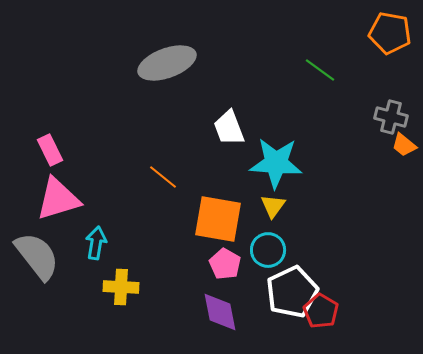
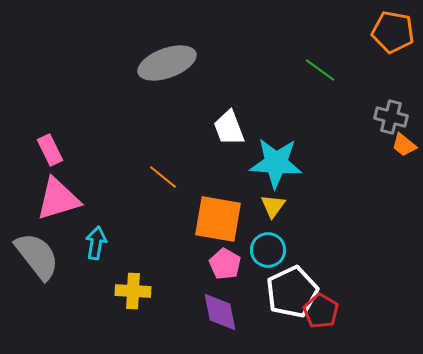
orange pentagon: moved 3 px right, 1 px up
yellow cross: moved 12 px right, 4 px down
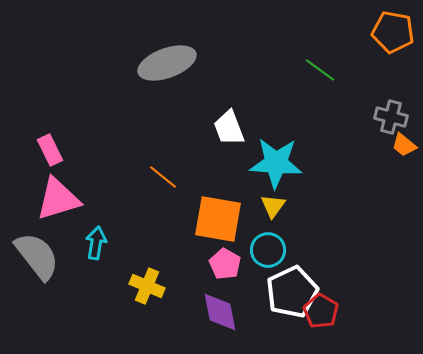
yellow cross: moved 14 px right, 5 px up; rotated 20 degrees clockwise
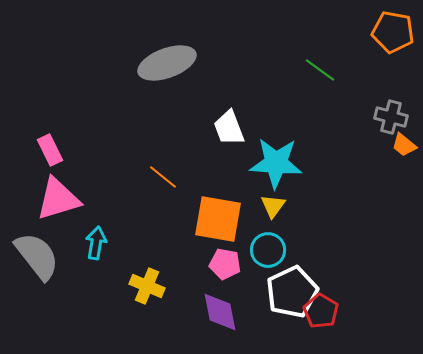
pink pentagon: rotated 20 degrees counterclockwise
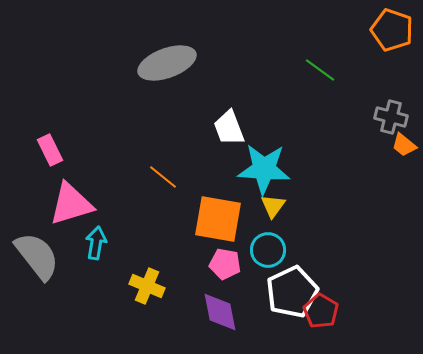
orange pentagon: moved 1 px left, 2 px up; rotated 9 degrees clockwise
cyan star: moved 12 px left, 6 px down
pink triangle: moved 13 px right, 5 px down
